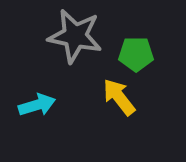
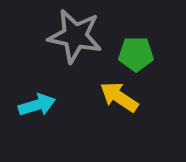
yellow arrow: rotated 18 degrees counterclockwise
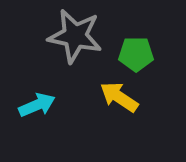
cyan arrow: rotated 6 degrees counterclockwise
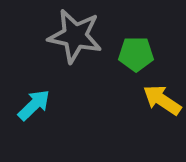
yellow arrow: moved 43 px right, 3 px down
cyan arrow: moved 3 px left; rotated 21 degrees counterclockwise
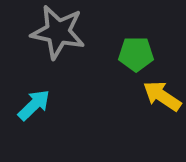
gray star: moved 17 px left, 4 px up
yellow arrow: moved 4 px up
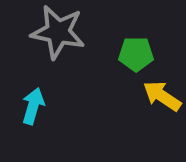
cyan arrow: moved 1 px left, 1 px down; rotated 30 degrees counterclockwise
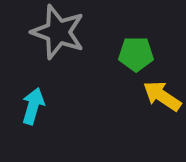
gray star: rotated 8 degrees clockwise
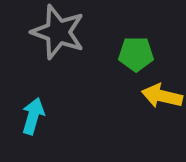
yellow arrow: rotated 21 degrees counterclockwise
cyan arrow: moved 10 px down
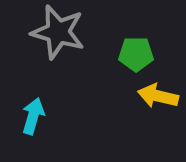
gray star: rotated 4 degrees counterclockwise
yellow arrow: moved 4 px left
